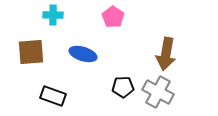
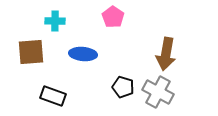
cyan cross: moved 2 px right, 6 px down
blue ellipse: rotated 12 degrees counterclockwise
black pentagon: rotated 20 degrees clockwise
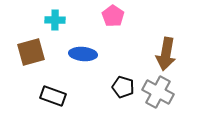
pink pentagon: moved 1 px up
cyan cross: moved 1 px up
brown square: rotated 12 degrees counterclockwise
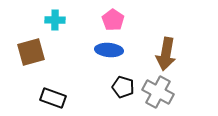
pink pentagon: moved 4 px down
blue ellipse: moved 26 px right, 4 px up
black rectangle: moved 2 px down
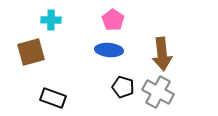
cyan cross: moved 4 px left
brown arrow: moved 4 px left; rotated 16 degrees counterclockwise
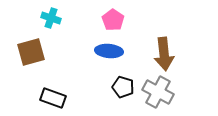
cyan cross: moved 2 px up; rotated 18 degrees clockwise
blue ellipse: moved 1 px down
brown arrow: moved 2 px right
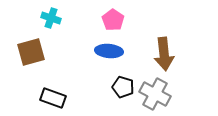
gray cross: moved 3 px left, 2 px down
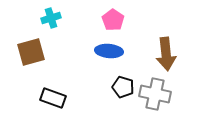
cyan cross: rotated 36 degrees counterclockwise
brown arrow: moved 2 px right
gray cross: rotated 16 degrees counterclockwise
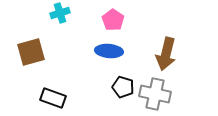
cyan cross: moved 9 px right, 5 px up
brown arrow: rotated 20 degrees clockwise
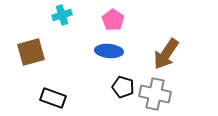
cyan cross: moved 2 px right, 2 px down
brown arrow: rotated 20 degrees clockwise
